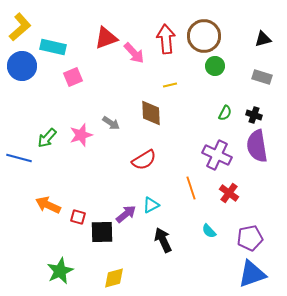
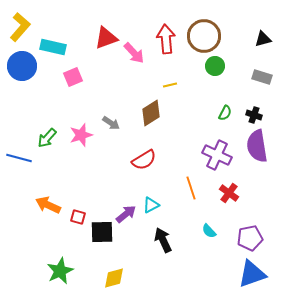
yellow L-shape: rotated 8 degrees counterclockwise
brown diamond: rotated 60 degrees clockwise
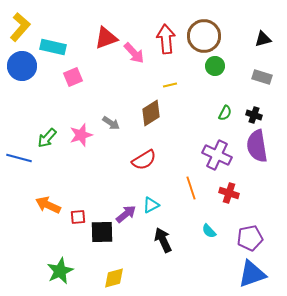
red cross: rotated 18 degrees counterclockwise
red square: rotated 21 degrees counterclockwise
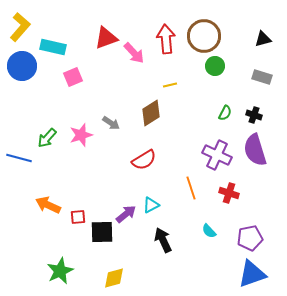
purple semicircle: moved 2 px left, 4 px down; rotated 8 degrees counterclockwise
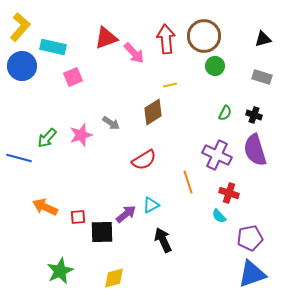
brown diamond: moved 2 px right, 1 px up
orange line: moved 3 px left, 6 px up
orange arrow: moved 3 px left, 2 px down
cyan semicircle: moved 10 px right, 15 px up
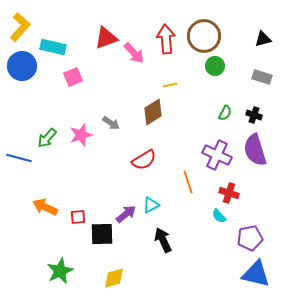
black square: moved 2 px down
blue triangle: moved 4 px right; rotated 32 degrees clockwise
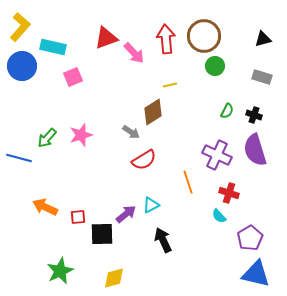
green semicircle: moved 2 px right, 2 px up
gray arrow: moved 20 px right, 9 px down
purple pentagon: rotated 20 degrees counterclockwise
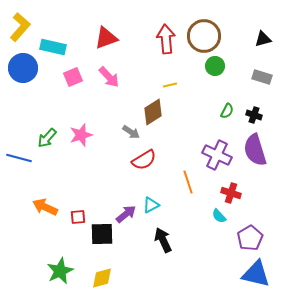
pink arrow: moved 25 px left, 24 px down
blue circle: moved 1 px right, 2 px down
red cross: moved 2 px right
yellow diamond: moved 12 px left
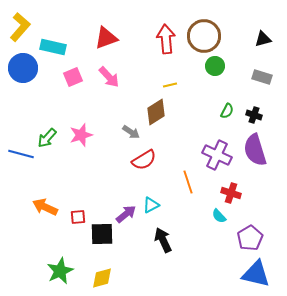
brown diamond: moved 3 px right
blue line: moved 2 px right, 4 px up
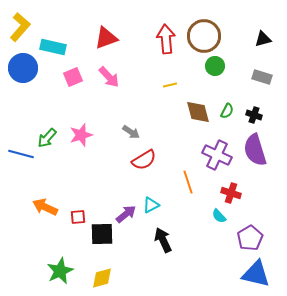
brown diamond: moved 42 px right; rotated 72 degrees counterclockwise
